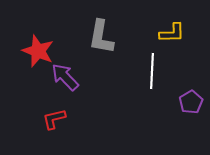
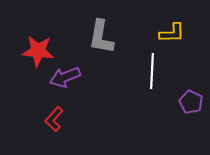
red star: rotated 16 degrees counterclockwise
purple arrow: rotated 68 degrees counterclockwise
purple pentagon: rotated 15 degrees counterclockwise
red L-shape: rotated 35 degrees counterclockwise
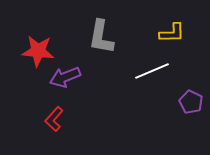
white line: rotated 64 degrees clockwise
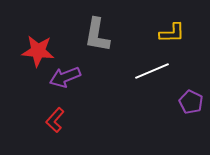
gray L-shape: moved 4 px left, 2 px up
red L-shape: moved 1 px right, 1 px down
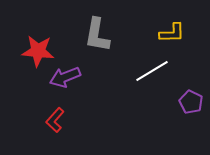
white line: rotated 8 degrees counterclockwise
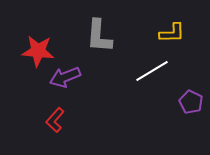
gray L-shape: moved 2 px right, 1 px down; rotated 6 degrees counterclockwise
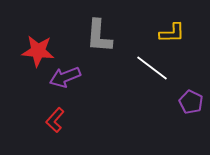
white line: moved 3 px up; rotated 68 degrees clockwise
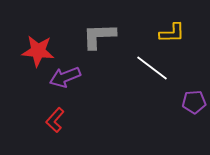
gray L-shape: rotated 84 degrees clockwise
purple pentagon: moved 3 px right; rotated 30 degrees counterclockwise
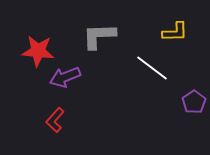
yellow L-shape: moved 3 px right, 1 px up
purple pentagon: rotated 30 degrees counterclockwise
